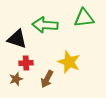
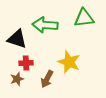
brown star: moved 1 px right
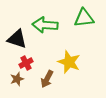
red cross: rotated 24 degrees counterclockwise
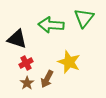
green triangle: rotated 45 degrees counterclockwise
green arrow: moved 6 px right
brown star: moved 10 px right, 4 px down; rotated 16 degrees counterclockwise
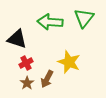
green arrow: moved 1 px left, 3 px up
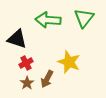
green arrow: moved 2 px left, 2 px up
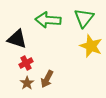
yellow star: moved 22 px right, 16 px up
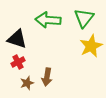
yellow star: rotated 25 degrees clockwise
red cross: moved 8 px left, 1 px up
brown arrow: moved 2 px up; rotated 18 degrees counterclockwise
brown star: rotated 16 degrees clockwise
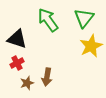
green arrow: rotated 50 degrees clockwise
red cross: moved 1 px left, 1 px down
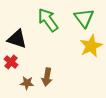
green triangle: rotated 15 degrees counterclockwise
red cross: moved 6 px left, 1 px up; rotated 24 degrees counterclockwise
brown star: rotated 24 degrees clockwise
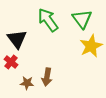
green triangle: moved 2 px left, 1 px down
black triangle: rotated 35 degrees clockwise
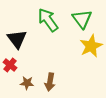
red cross: moved 1 px left, 3 px down
brown arrow: moved 3 px right, 5 px down
